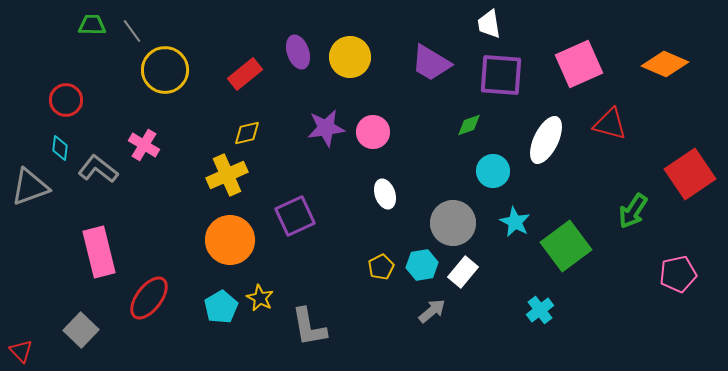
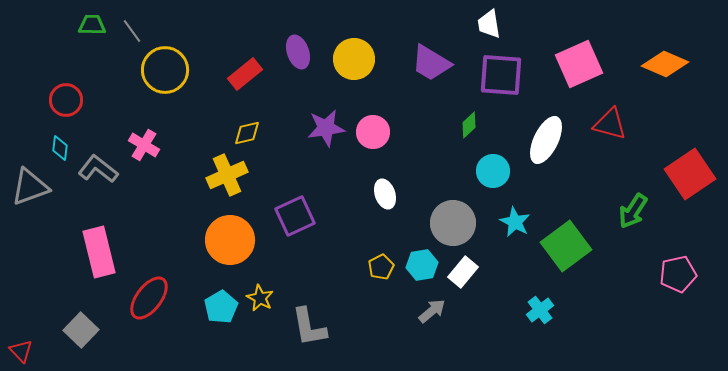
yellow circle at (350, 57): moved 4 px right, 2 px down
green diamond at (469, 125): rotated 24 degrees counterclockwise
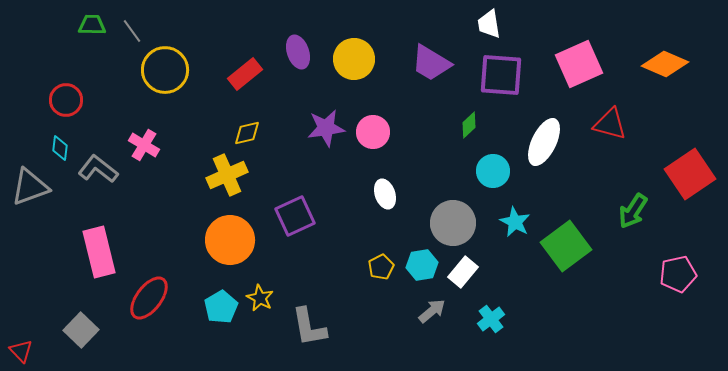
white ellipse at (546, 140): moved 2 px left, 2 px down
cyan cross at (540, 310): moved 49 px left, 9 px down
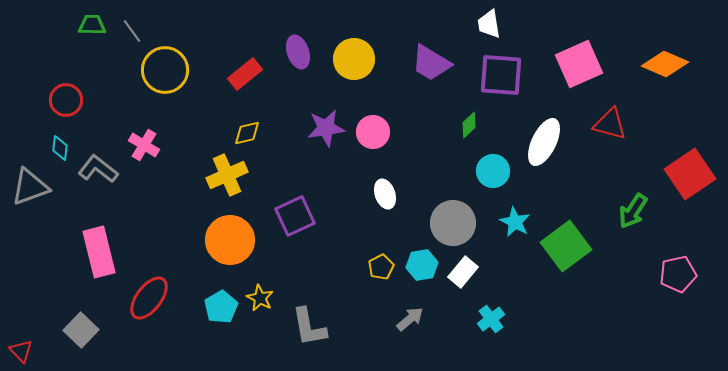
gray arrow at (432, 311): moved 22 px left, 8 px down
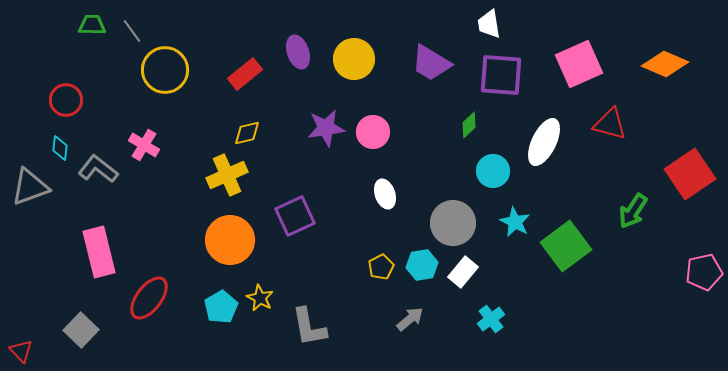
pink pentagon at (678, 274): moved 26 px right, 2 px up
